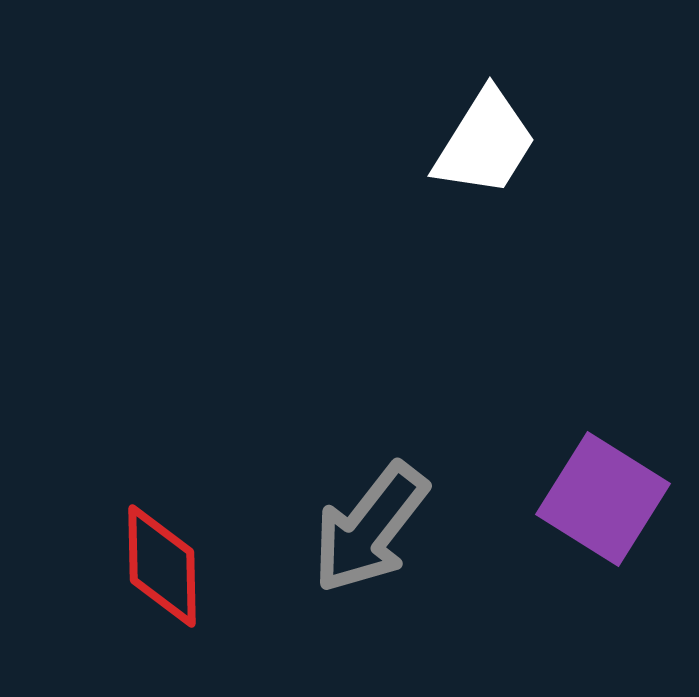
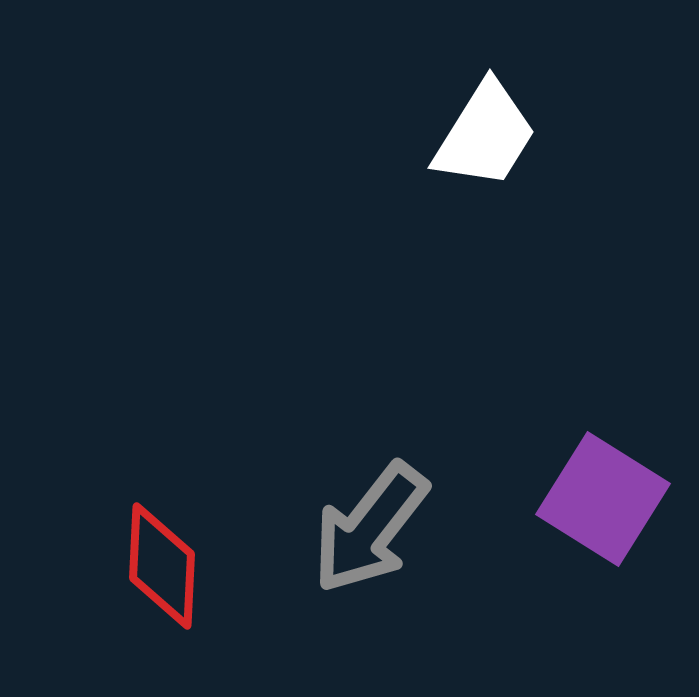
white trapezoid: moved 8 px up
red diamond: rotated 4 degrees clockwise
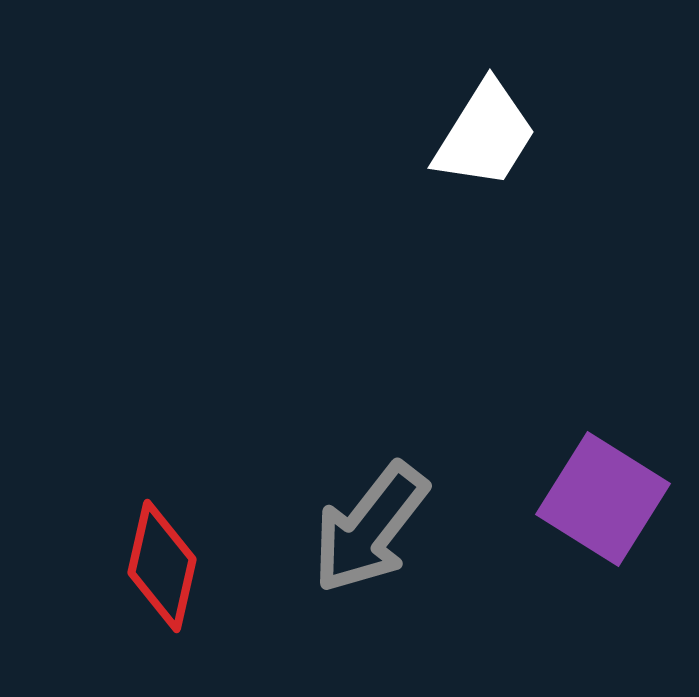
red diamond: rotated 10 degrees clockwise
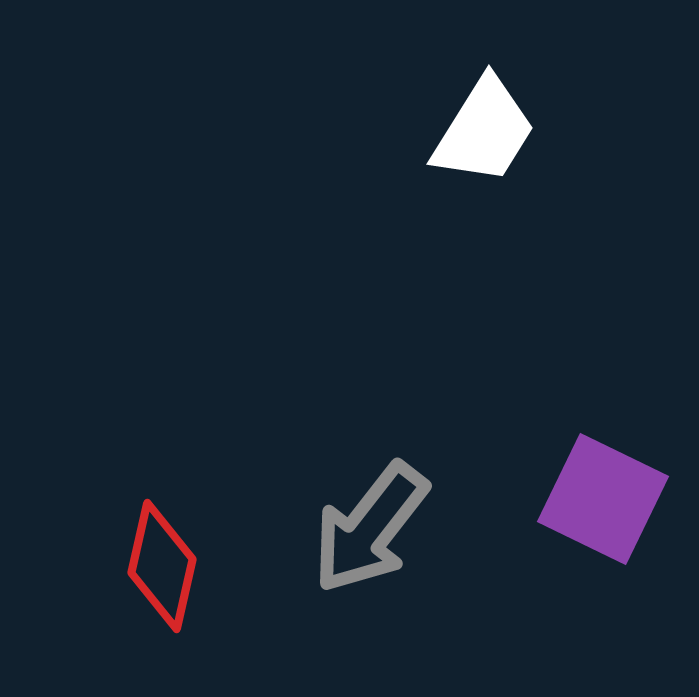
white trapezoid: moved 1 px left, 4 px up
purple square: rotated 6 degrees counterclockwise
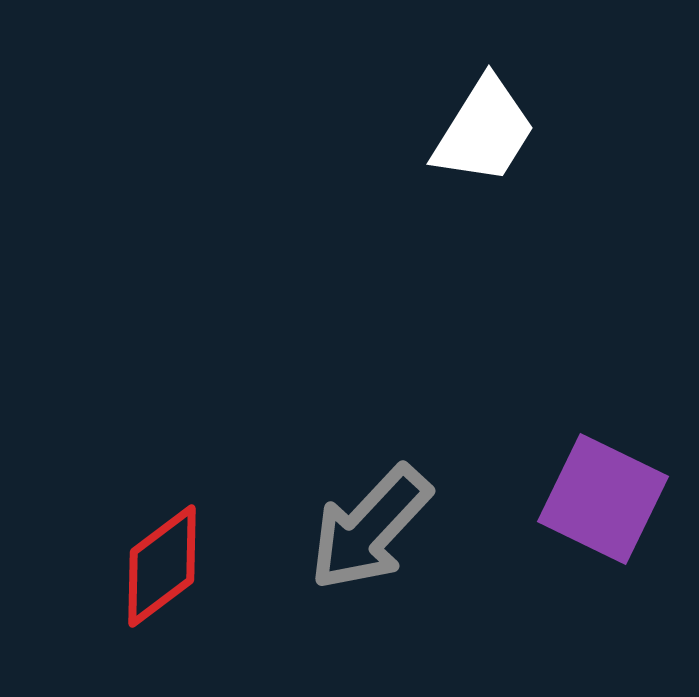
gray arrow: rotated 5 degrees clockwise
red diamond: rotated 40 degrees clockwise
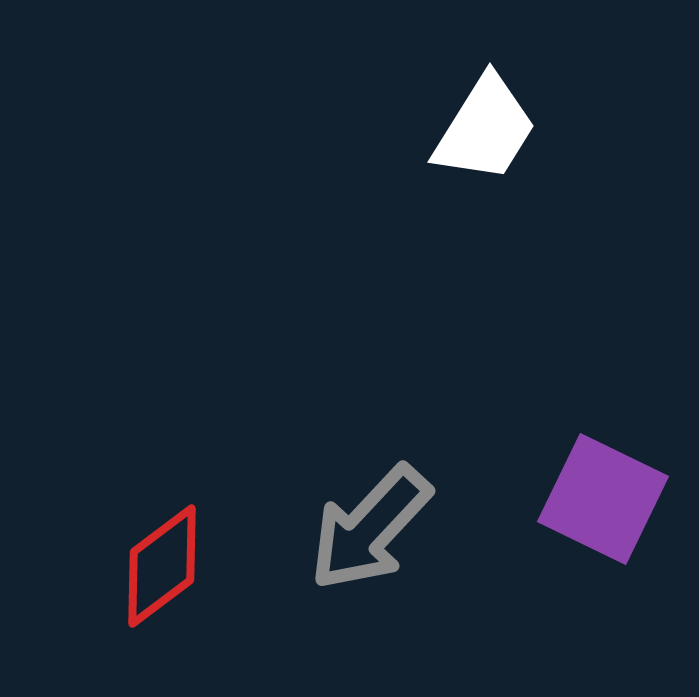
white trapezoid: moved 1 px right, 2 px up
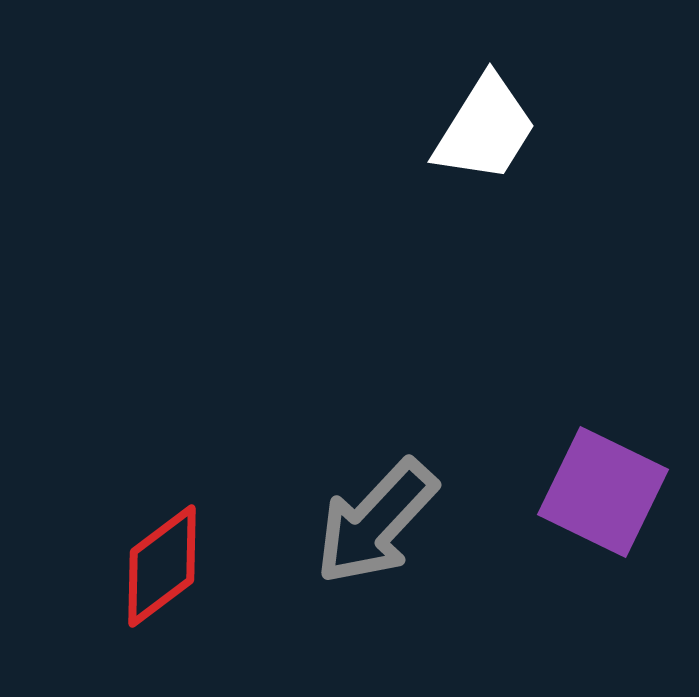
purple square: moved 7 px up
gray arrow: moved 6 px right, 6 px up
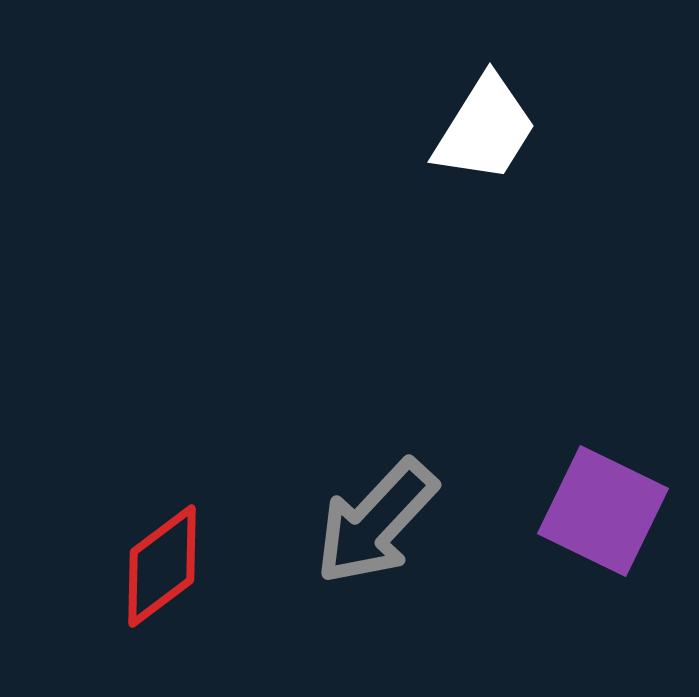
purple square: moved 19 px down
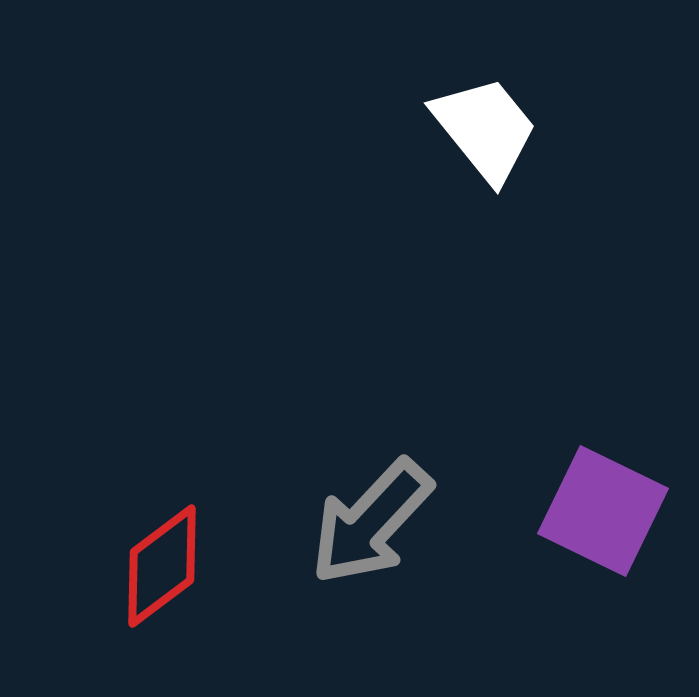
white trapezoid: rotated 71 degrees counterclockwise
gray arrow: moved 5 px left
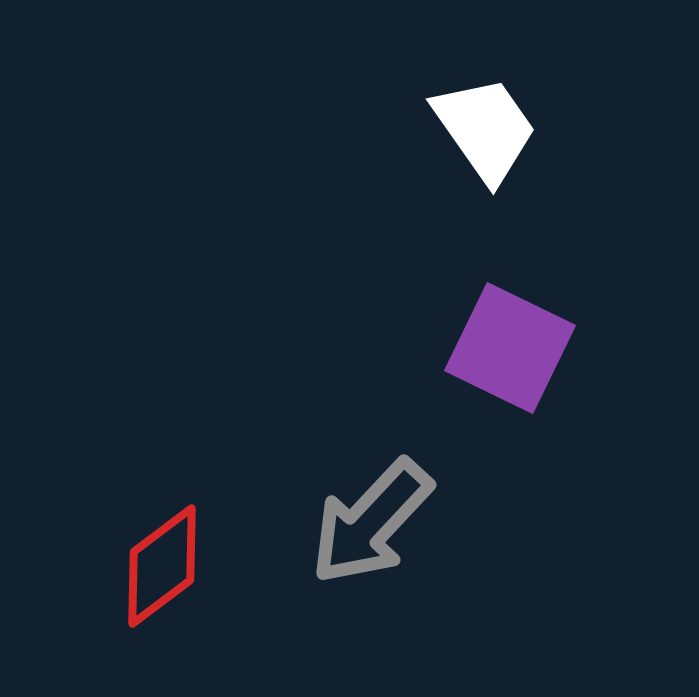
white trapezoid: rotated 4 degrees clockwise
purple square: moved 93 px left, 163 px up
